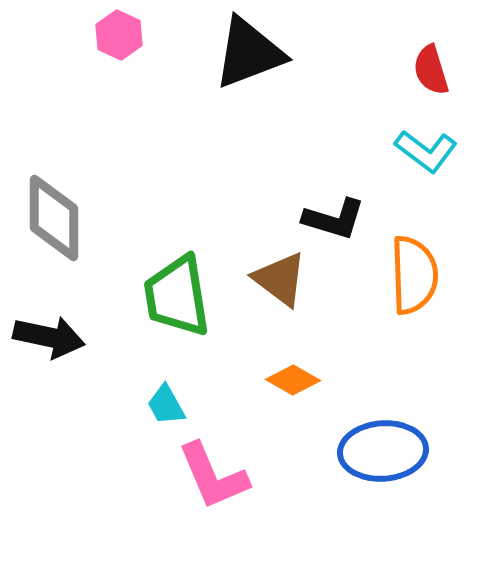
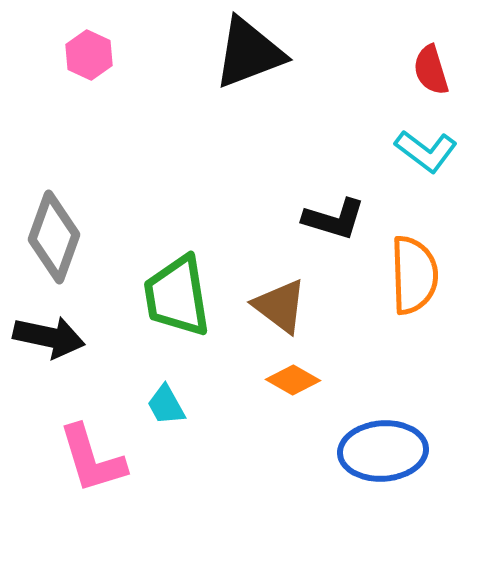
pink hexagon: moved 30 px left, 20 px down
gray diamond: moved 19 px down; rotated 20 degrees clockwise
brown triangle: moved 27 px down
pink L-shape: moved 121 px left, 17 px up; rotated 6 degrees clockwise
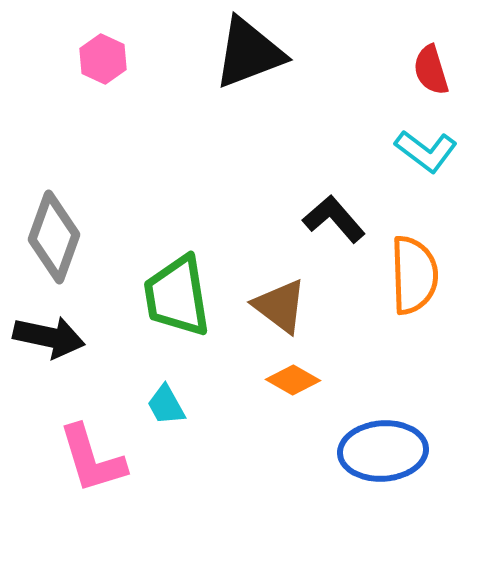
pink hexagon: moved 14 px right, 4 px down
black L-shape: rotated 148 degrees counterclockwise
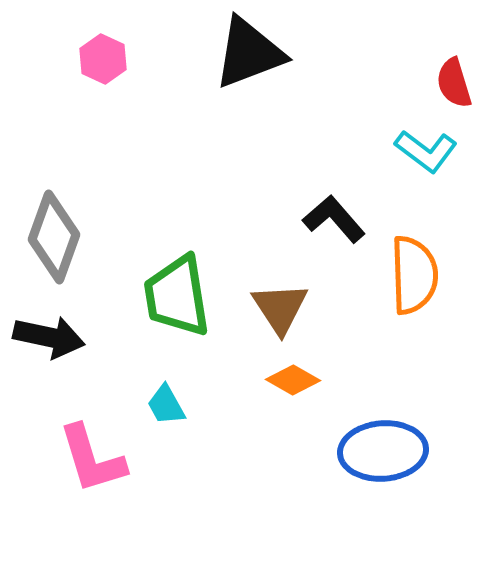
red semicircle: moved 23 px right, 13 px down
brown triangle: moved 2 px down; rotated 20 degrees clockwise
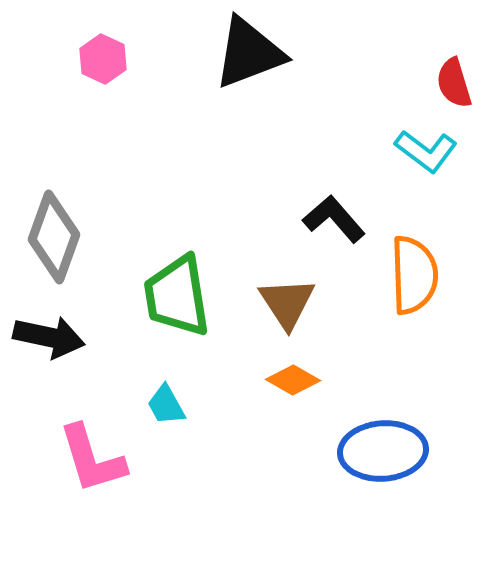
brown triangle: moved 7 px right, 5 px up
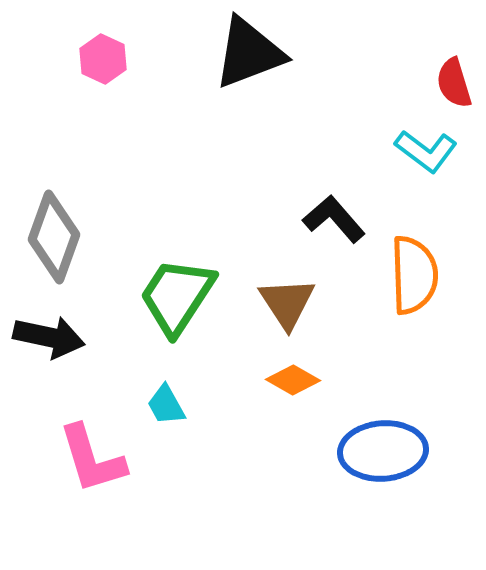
green trapezoid: rotated 42 degrees clockwise
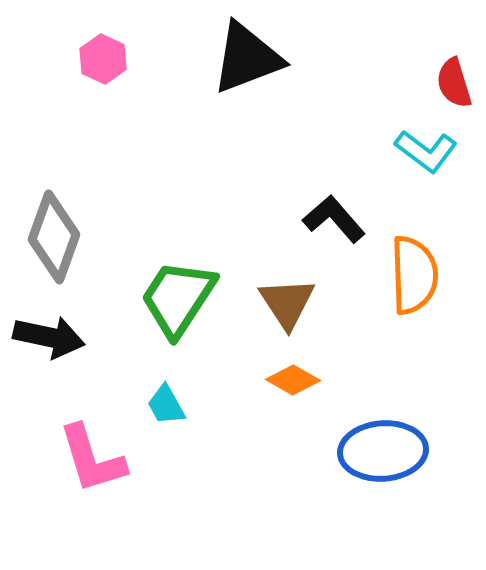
black triangle: moved 2 px left, 5 px down
green trapezoid: moved 1 px right, 2 px down
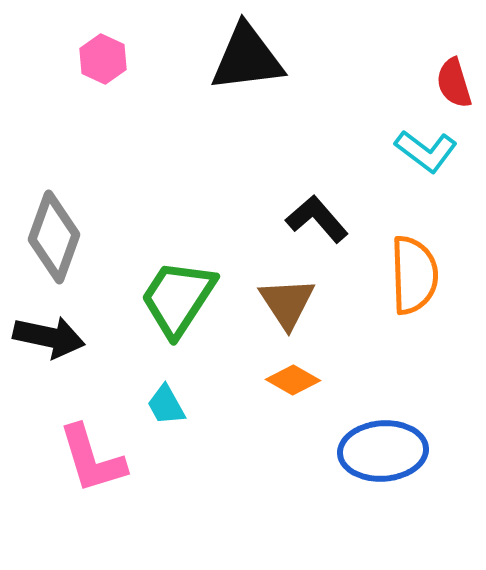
black triangle: rotated 14 degrees clockwise
black L-shape: moved 17 px left
